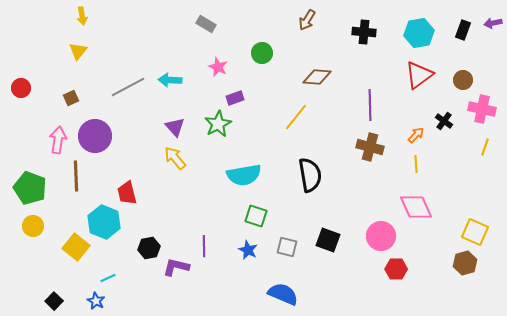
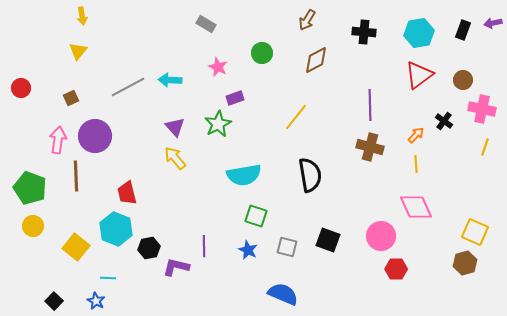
brown diamond at (317, 77): moved 1 px left, 17 px up; rotated 32 degrees counterclockwise
cyan hexagon at (104, 222): moved 12 px right, 7 px down
cyan line at (108, 278): rotated 28 degrees clockwise
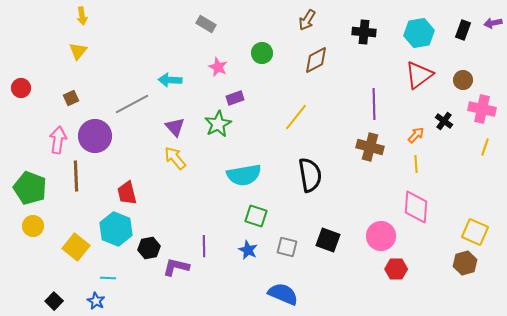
gray line at (128, 87): moved 4 px right, 17 px down
purple line at (370, 105): moved 4 px right, 1 px up
pink diamond at (416, 207): rotated 28 degrees clockwise
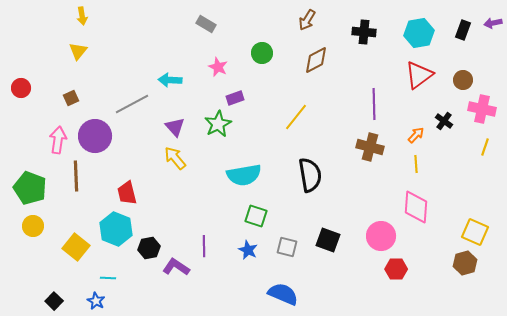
purple L-shape at (176, 267): rotated 20 degrees clockwise
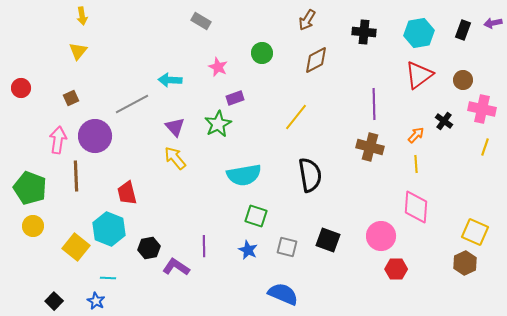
gray rectangle at (206, 24): moved 5 px left, 3 px up
cyan hexagon at (116, 229): moved 7 px left
brown hexagon at (465, 263): rotated 10 degrees counterclockwise
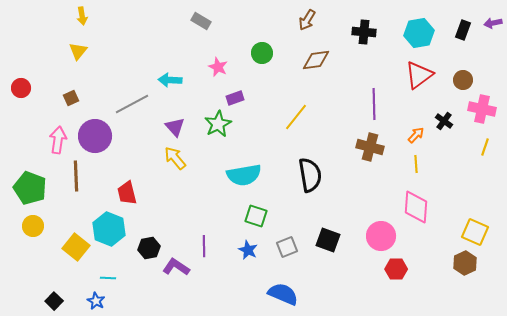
brown diamond at (316, 60): rotated 20 degrees clockwise
gray square at (287, 247): rotated 35 degrees counterclockwise
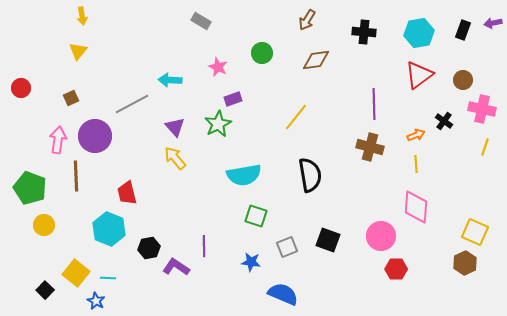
purple rectangle at (235, 98): moved 2 px left, 1 px down
orange arrow at (416, 135): rotated 24 degrees clockwise
yellow circle at (33, 226): moved 11 px right, 1 px up
yellow square at (76, 247): moved 26 px down
blue star at (248, 250): moved 3 px right, 12 px down; rotated 18 degrees counterclockwise
black square at (54, 301): moved 9 px left, 11 px up
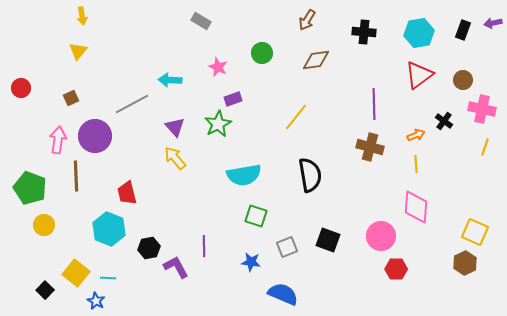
purple L-shape at (176, 267): rotated 28 degrees clockwise
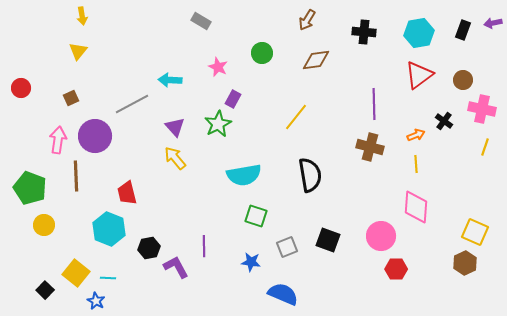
purple rectangle at (233, 99): rotated 42 degrees counterclockwise
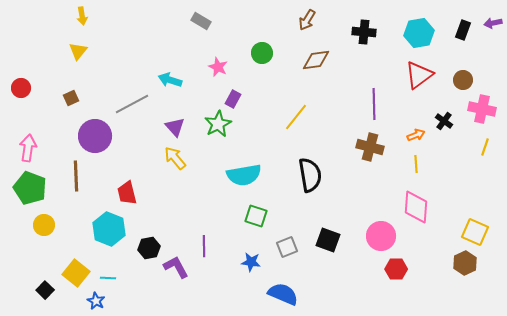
cyan arrow at (170, 80): rotated 15 degrees clockwise
pink arrow at (58, 140): moved 30 px left, 8 px down
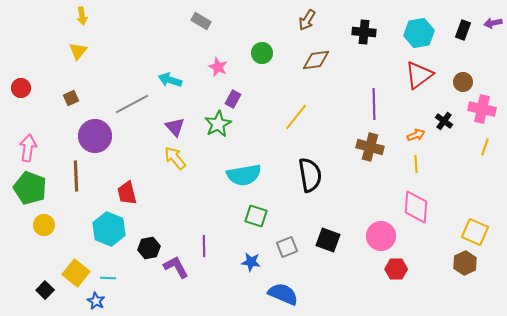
brown circle at (463, 80): moved 2 px down
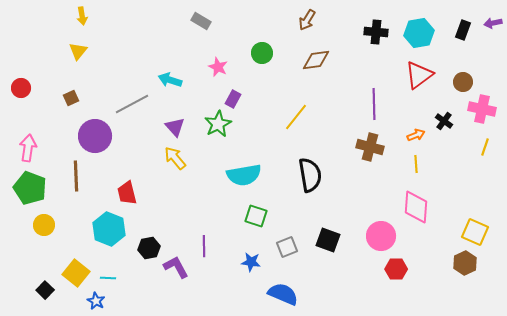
black cross at (364, 32): moved 12 px right
